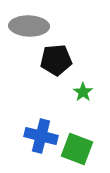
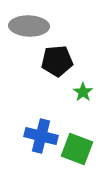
black pentagon: moved 1 px right, 1 px down
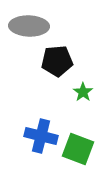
green square: moved 1 px right
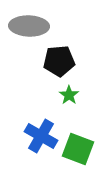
black pentagon: moved 2 px right
green star: moved 14 px left, 3 px down
blue cross: rotated 16 degrees clockwise
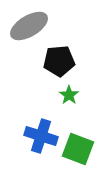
gray ellipse: rotated 33 degrees counterclockwise
blue cross: rotated 12 degrees counterclockwise
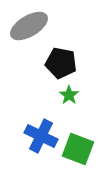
black pentagon: moved 2 px right, 2 px down; rotated 16 degrees clockwise
blue cross: rotated 8 degrees clockwise
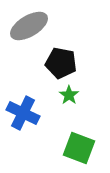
blue cross: moved 18 px left, 23 px up
green square: moved 1 px right, 1 px up
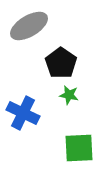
black pentagon: rotated 24 degrees clockwise
green star: rotated 24 degrees counterclockwise
green square: rotated 24 degrees counterclockwise
